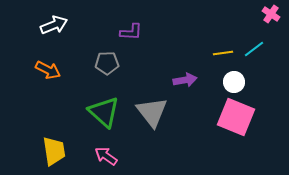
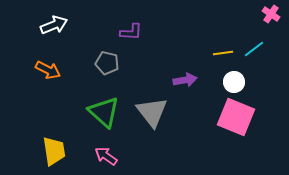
gray pentagon: rotated 15 degrees clockwise
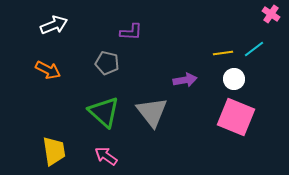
white circle: moved 3 px up
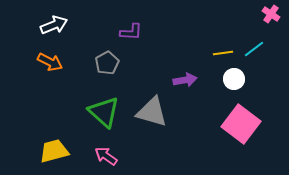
gray pentagon: rotated 30 degrees clockwise
orange arrow: moved 2 px right, 8 px up
gray triangle: rotated 36 degrees counterclockwise
pink square: moved 5 px right, 7 px down; rotated 15 degrees clockwise
yellow trapezoid: rotated 96 degrees counterclockwise
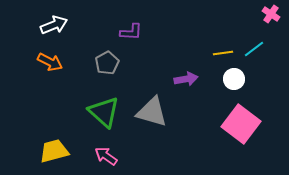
purple arrow: moved 1 px right, 1 px up
